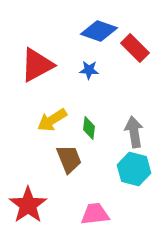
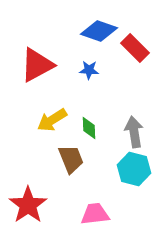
green diamond: rotated 10 degrees counterclockwise
brown trapezoid: moved 2 px right
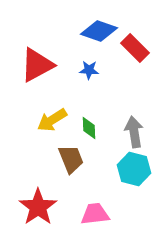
red star: moved 10 px right, 2 px down
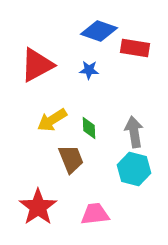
red rectangle: rotated 36 degrees counterclockwise
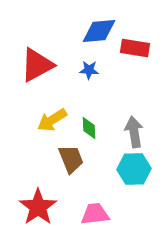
blue diamond: rotated 24 degrees counterclockwise
cyan hexagon: rotated 16 degrees counterclockwise
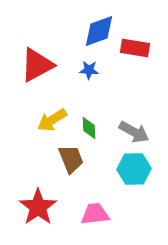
blue diamond: rotated 15 degrees counterclockwise
gray arrow: rotated 128 degrees clockwise
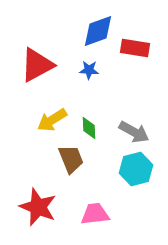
blue diamond: moved 1 px left
cyan hexagon: moved 2 px right; rotated 12 degrees counterclockwise
red star: rotated 15 degrees counterclockwise
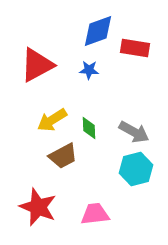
brown trapezoid: moved 8 px left, 3 px up; rotated 84 degrees clockwise
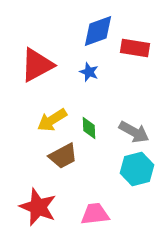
blue star: moved 2 px down; rotated 18 degrees clockwise
cyan hexagon: moved 1 px right
